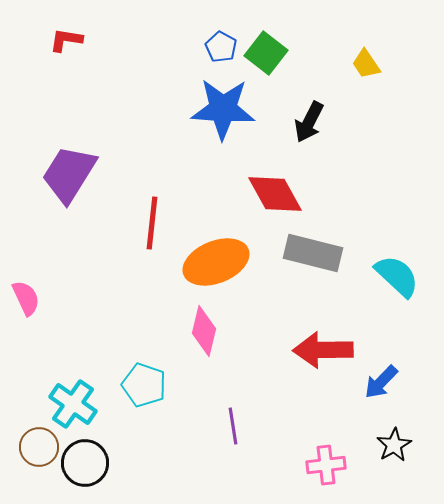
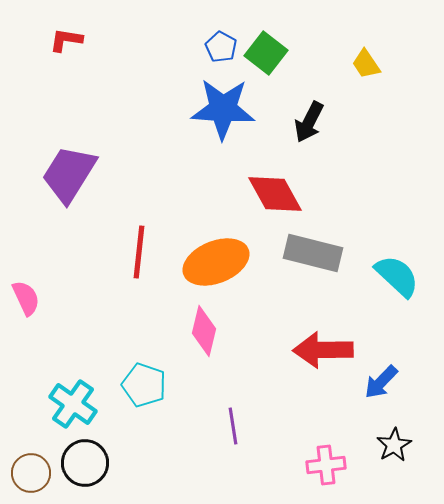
red line: moved 13 px left, 29 px down
brown circle: moved 8 px left, 26 px down
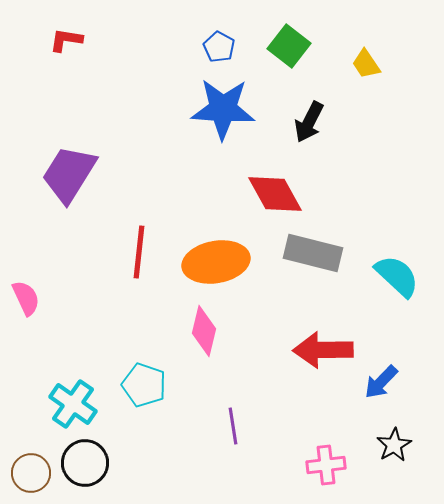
blue pentagon: moved 2 px left
green square: moved 23 px right, 7 px up
orange ellipse: rotated 12 degrees clockwise
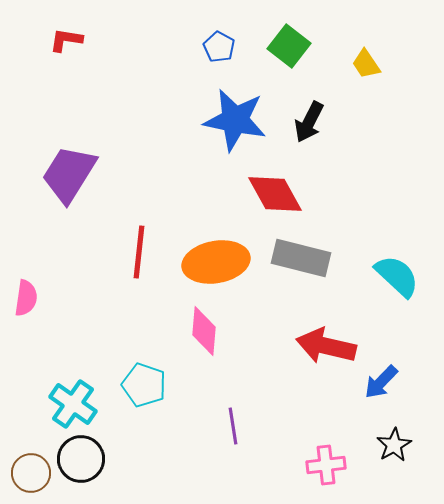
blue star: moved 12 px right, 11 px down; rotated 8 degrees clockwise
gray rectangle: moved 12 px left, 5 px down
pink semicircle: rotated 33 degrees clockwise
pink diamond: rotated 9 degrees counterclockwise
red arrow: moved 3 px right, 4 px up; rotated 14 degrees clockwise
black circle: moved 4 px left, 4 px up
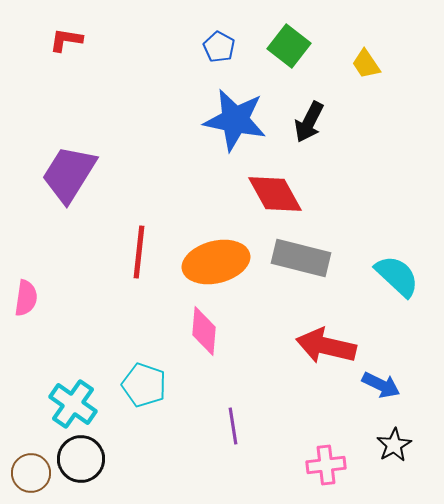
orange ellipse: rotated 4 degrees counterclockwise
blue arrow: moved 3 px down; rotated 108 degrees counterclockwise
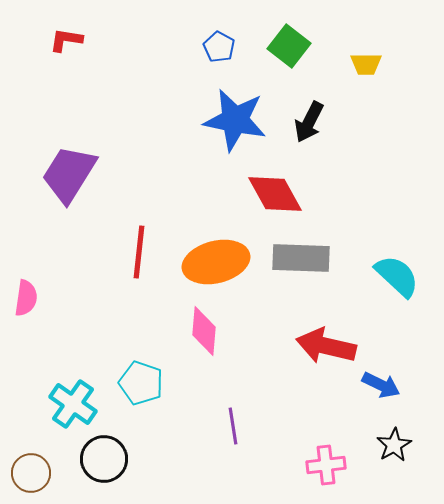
yellow trapezoid: rotated 56 degrees counterclockwise
gray rectangle: rotated 12 degrees counterclockwise
cyan pentagon: moved 3 px left, 2 px up
black circle: moved 23 px right
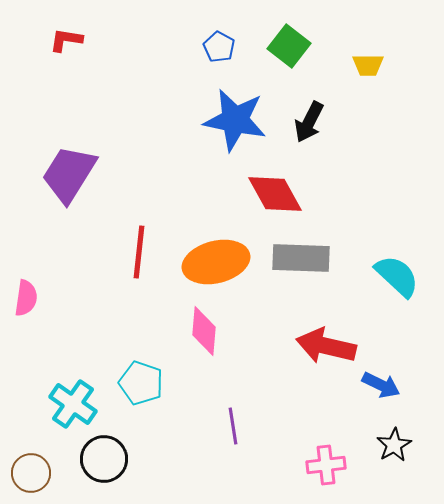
yellow trapezoid: moved 2 px right, 1 px down
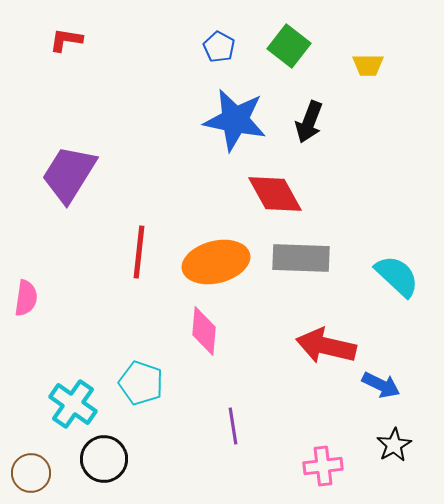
black arrow: rotated 6 degrees counterclockwise
pink cross: moved 3 px left, 1 px down
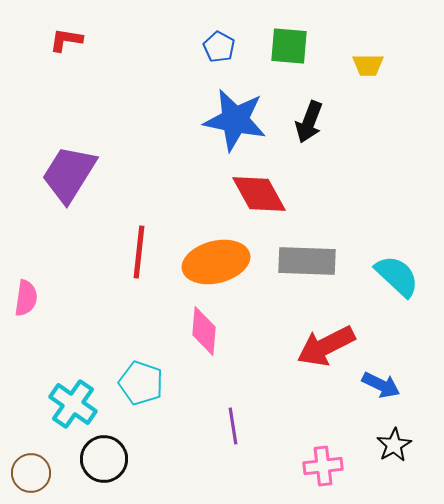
green square: rotated 33 degrees counterclockwise
red diamond: moved 16 px left
gray rectangle: moved 6 px right, 3 px down
red arrow: rotated 40 degrees counterclockwise
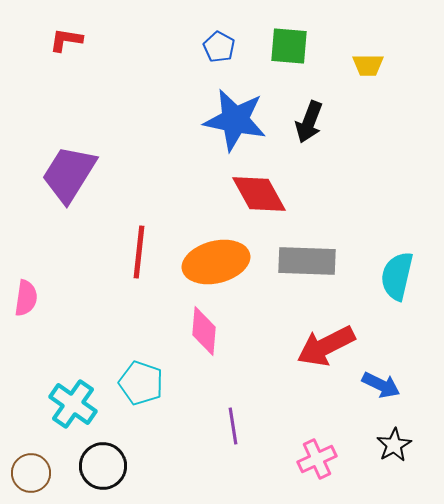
cyan semicircle: rotated 120 degrees counterclockwise
black circle: moved 1 px left, 7 px down
pink cross: moved 6 px left, 7 px up; rotated 18 degrees counterclockwise
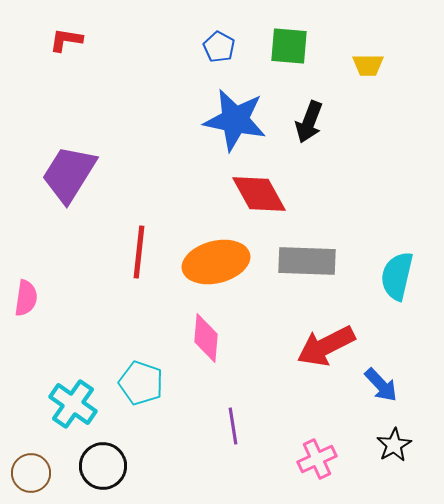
pink diamond: moved 2 px right, 7 px down
blue arrow: rotated 21 degrees clockwise
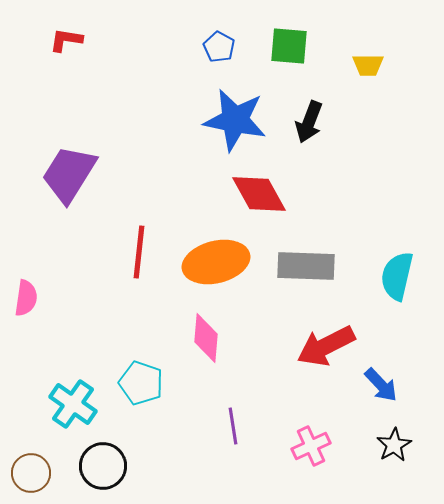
gray rectangle: moved 1 px left, 5 px down
pink cross: moved 6 px left, 13 px up
